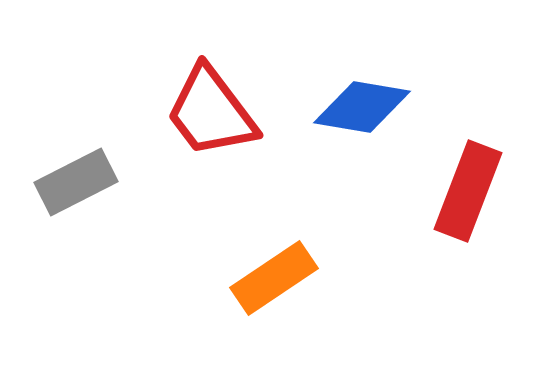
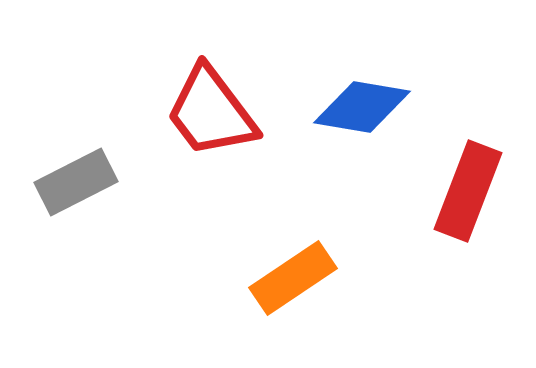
orange rectangle: moved 19 px right
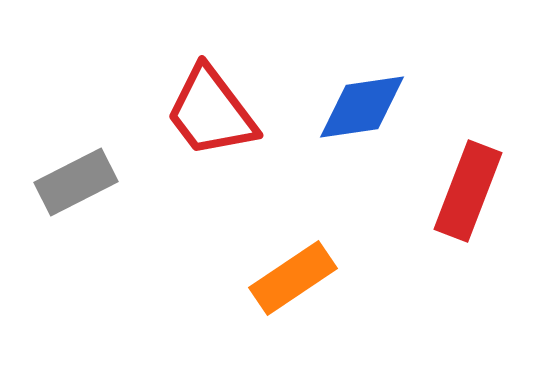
blue diamond: rotated 18 degrees counterclockwise
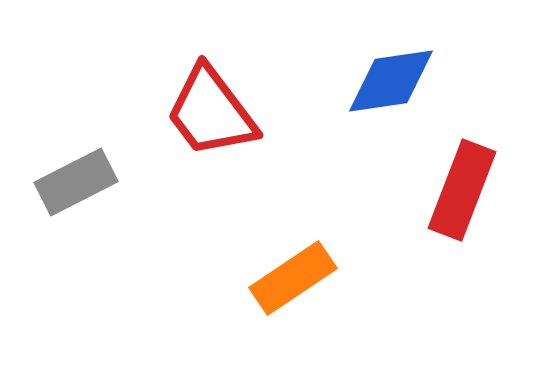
blue diamond: moved 29 px right, 26 px up
red rectangle: moved 6 px left, 1 px up
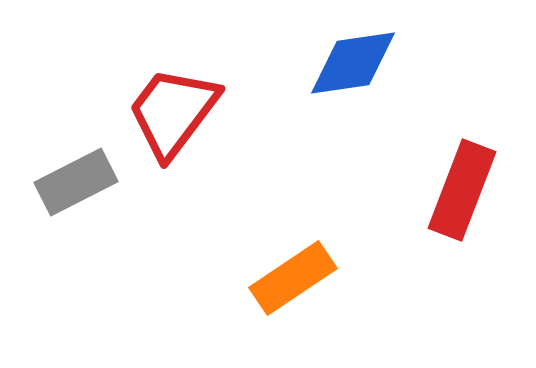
blue diamond: moved 38 px left, 18 px up
red trapezoid: moved 38 px left; rotated 74 degrees clockwise
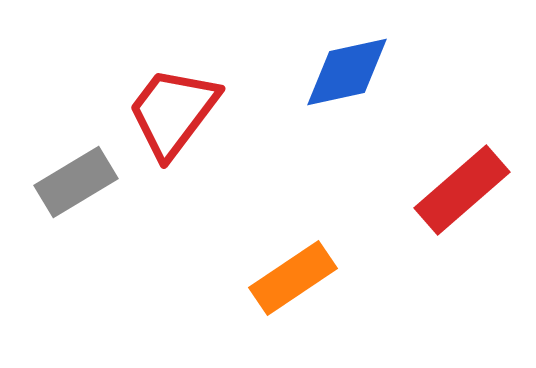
blue diamond: moved 6 px left, 9 px down; rotated 4 degrees counterclockwise
gray rectangle: rotated 4 degrees counterclockwise
red rectangle: rotated 28 degrees clockwise
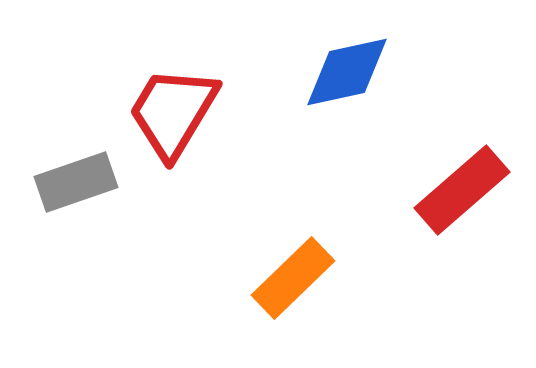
red trapezoid: rotated 6 degrees counterclockwise
gray rectangle: rotated 12 degrees clockwise
orange rectangle: rotated 10 degrees counterclockwise
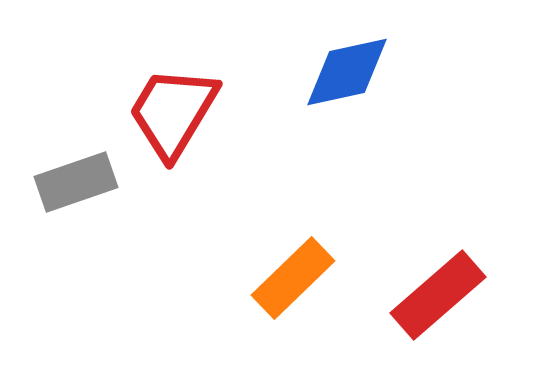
red rectangle: moved 24 px left, 105 px down
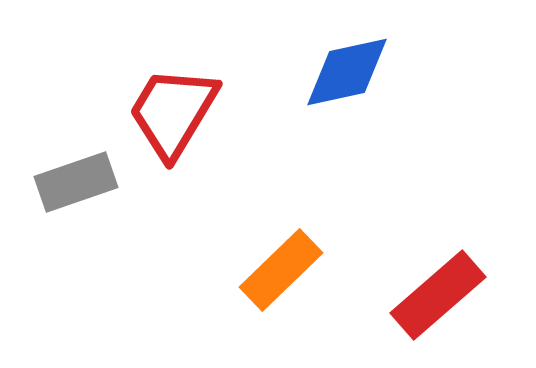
orange rectangle: moved 12 px left, 8 px up
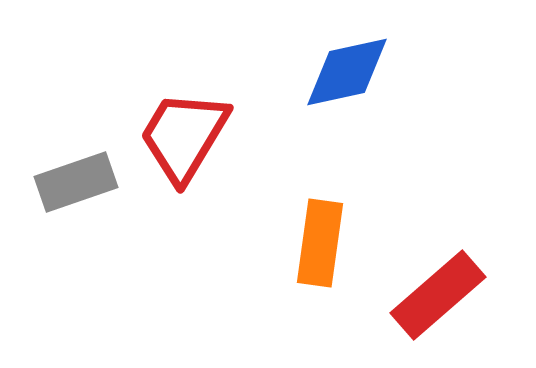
red trapezoid: moved 11 px right, 24 px down
orange rectangle: moved 39 px right, 27 px up; rotated 38 degrees counterclockwise
